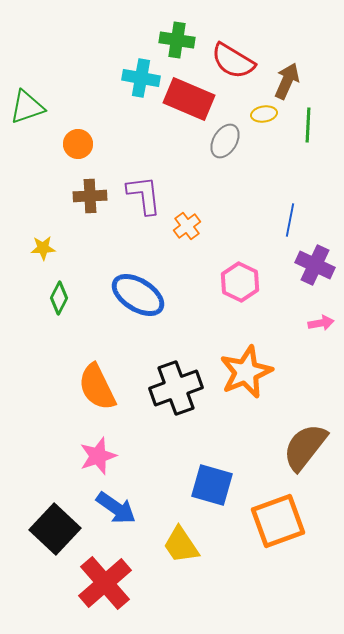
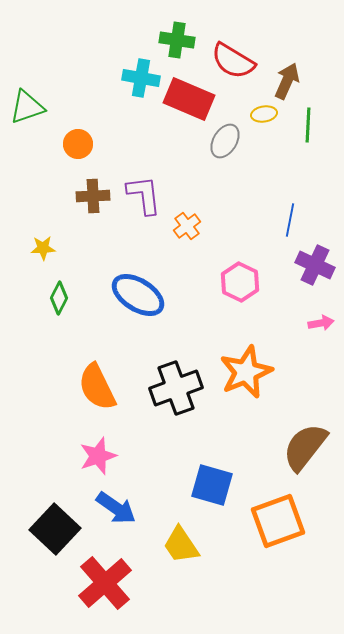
brown cross: moved 3 px right
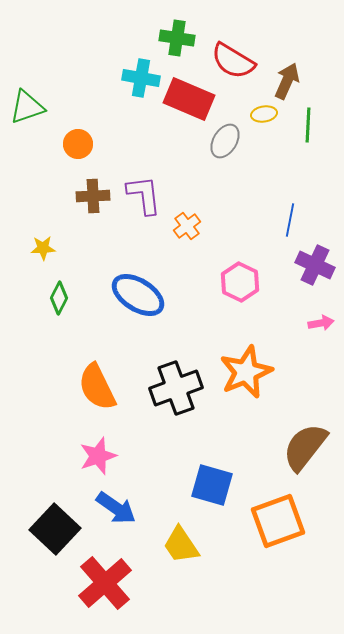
green cross: moved 2 px up
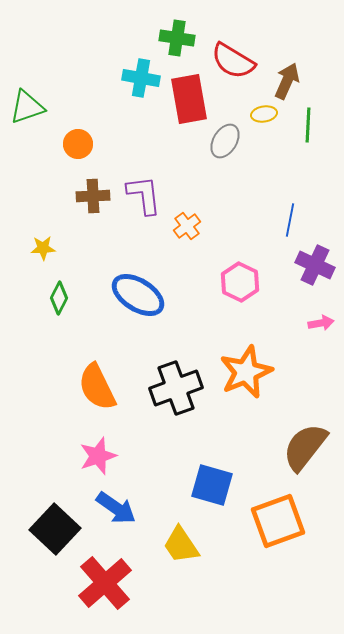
red rectangle: rotated 57 degrees clockwise
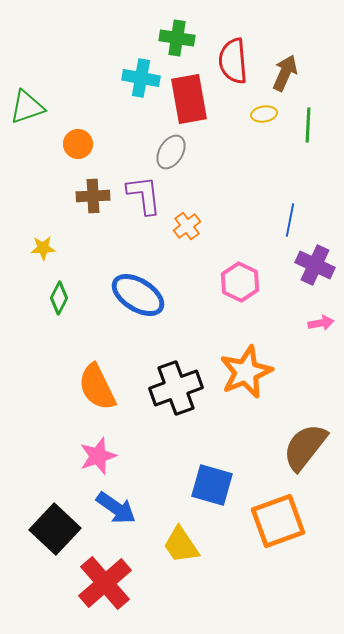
red semicircle: rotated 54 degrees clockwise
brown arrow: moved 2 px left, 8 px up
gray ellipse: moved 54 px left, 11 px down
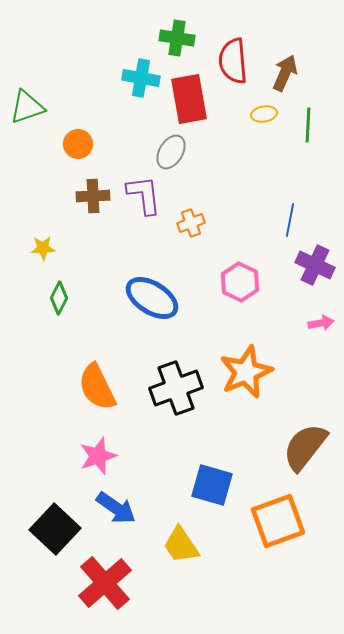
orange cross: moved 4 px right, 3 px up; rotated 16 degrees clockwise
blue ellipse: moved 14 px right, 3 px down
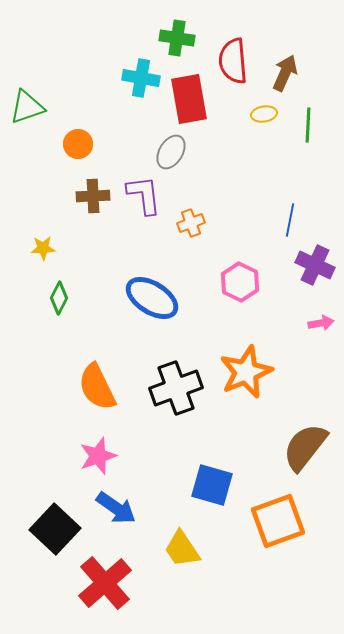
yellow trapezoid: moved 1 px right, 4 px down
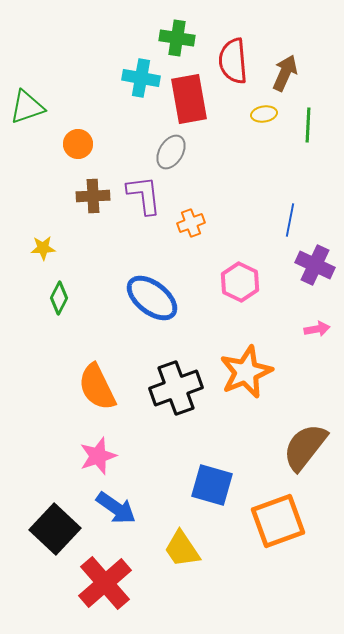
blue ellipse: rotated 6 degrees clockwise
pink arrow: moved 4 px left, 6 px down
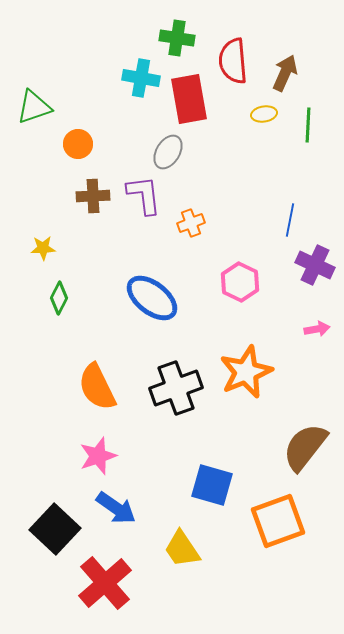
green triangle: moved 7 px right
gray ellipse: moved 3 px left
